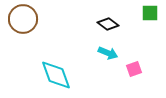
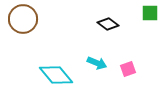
cyan arrow: moved 11 px left, 10 px down
pink square: moved 6 px left
cyan diamond: rotated 20 degrees counterclockwise
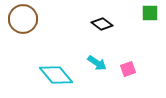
black diamond: moved 6 px left
cyan arrow: rotated 12 degrees clockwise
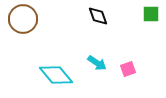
green square: moved 1 px right, 1 px down
black diamond: moved 4 px left, 8 px up; rotated 35 degrees clockwise
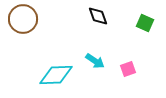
green square: moved 6 px left, 9 px down; rotated 24 degrees clockwise
cyan arrow: moved 2 px left, 2 px up
cyan diamond: rotated 52 degrees counterclockwise
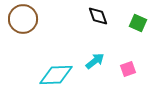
green square: moved 7 px left
cyan arrow: rotated 72 degrees counterclockwise
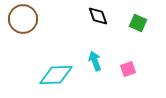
cyan arrow: rotated 72 degrees counterclockwise
